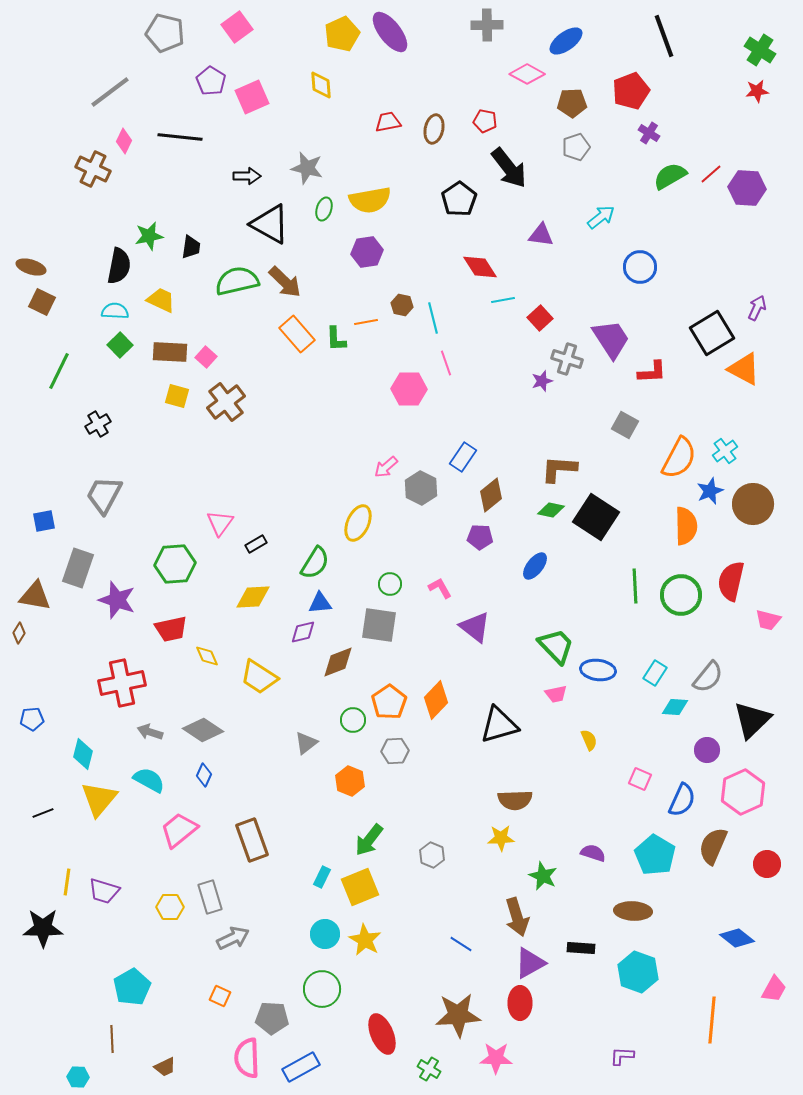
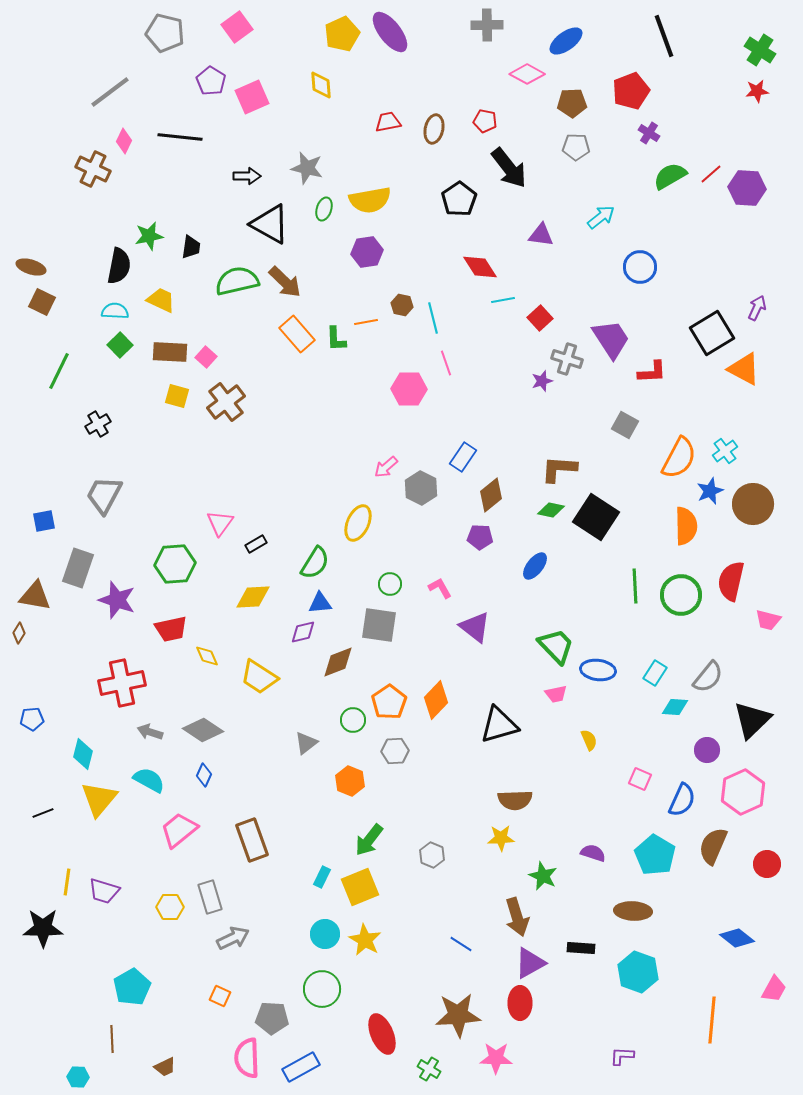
gray pentagon at (576, 147): rotated 20 degrees clockwise
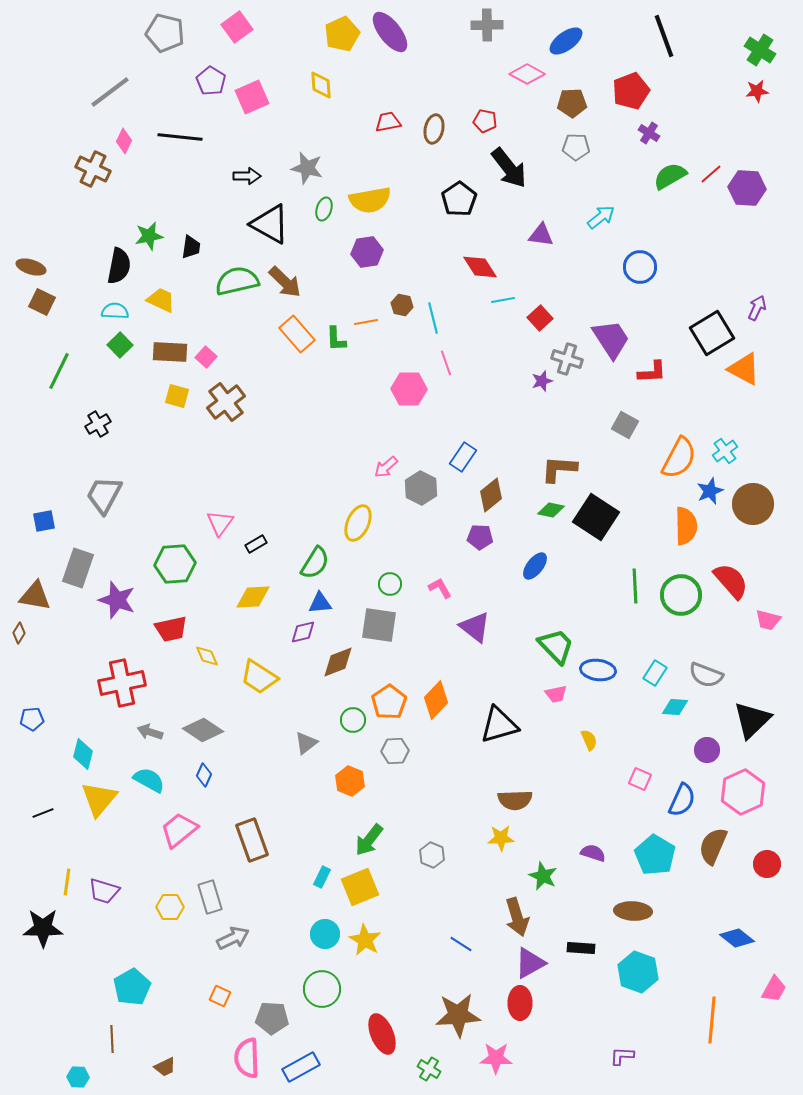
red semicircle at (731, 581): rotated 126 degrees clockwise
gray semicircle at (708, 677): moved 2 px left, 2 px up; rotated 72 degrees clockwise
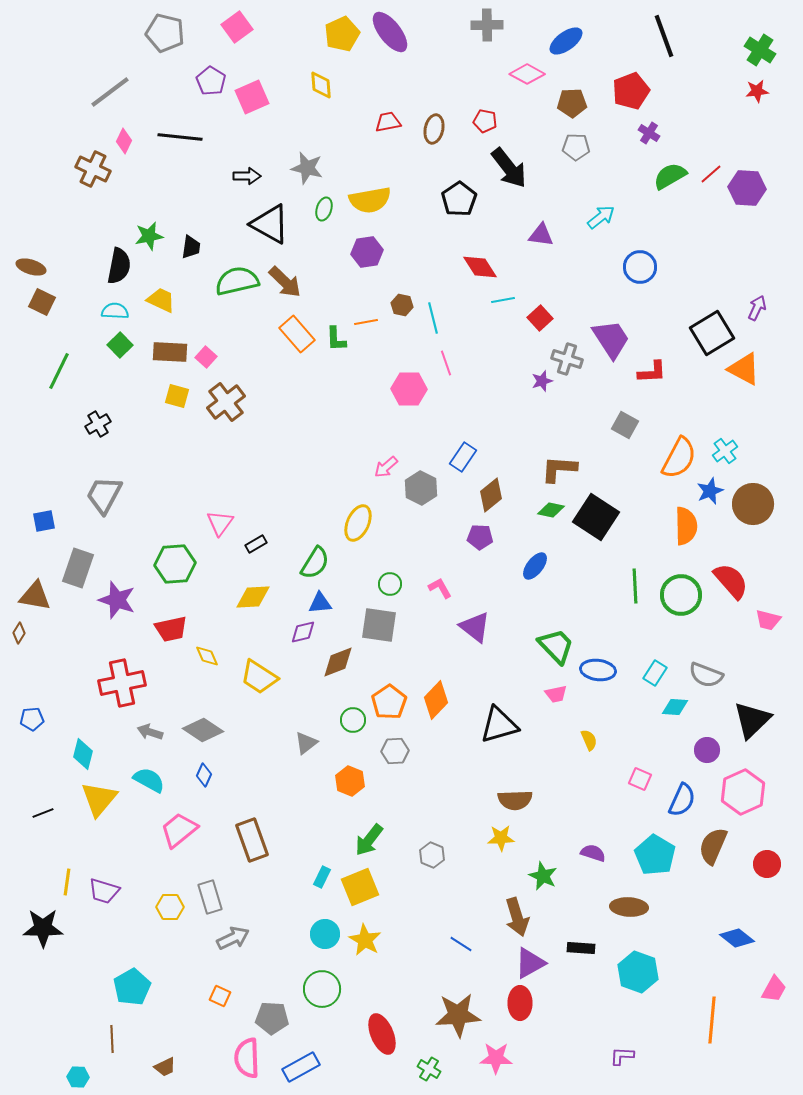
brown ellipse at (633, 911): moved 4 px left, 4 px up
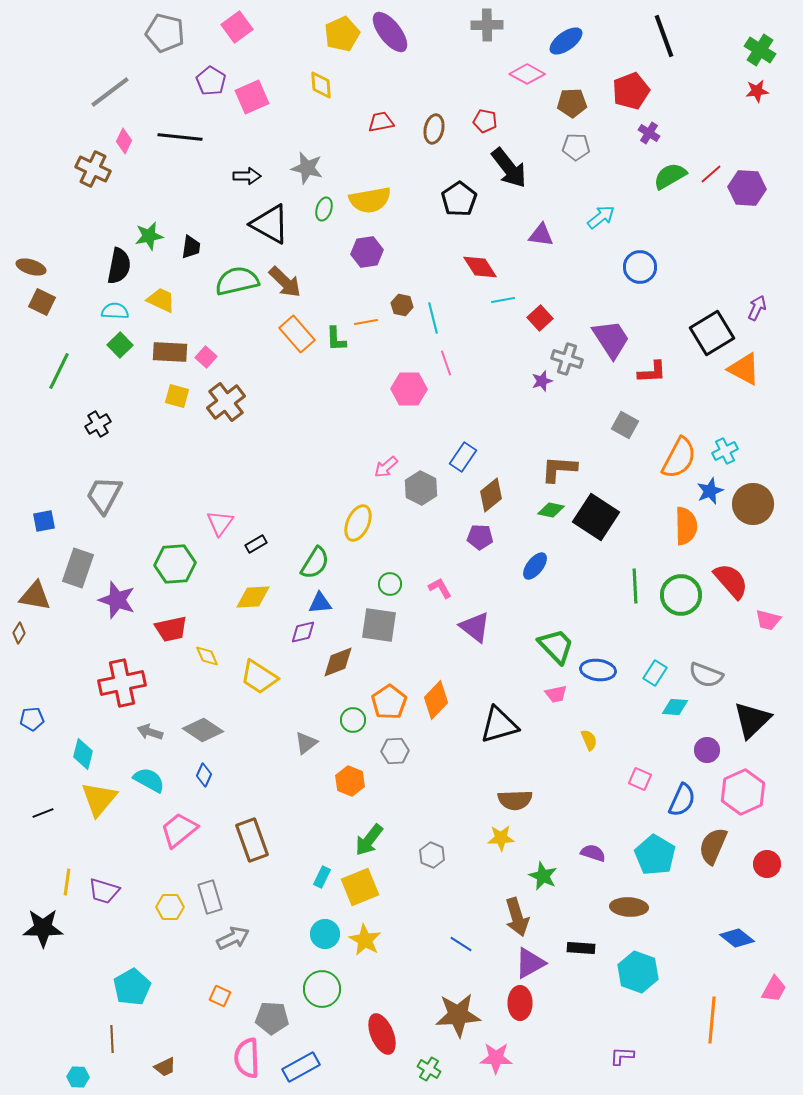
red trapezoid at (388, 122): moved 7 px left
cyan cross at (725, 451): rotated 10 degrees clockwise
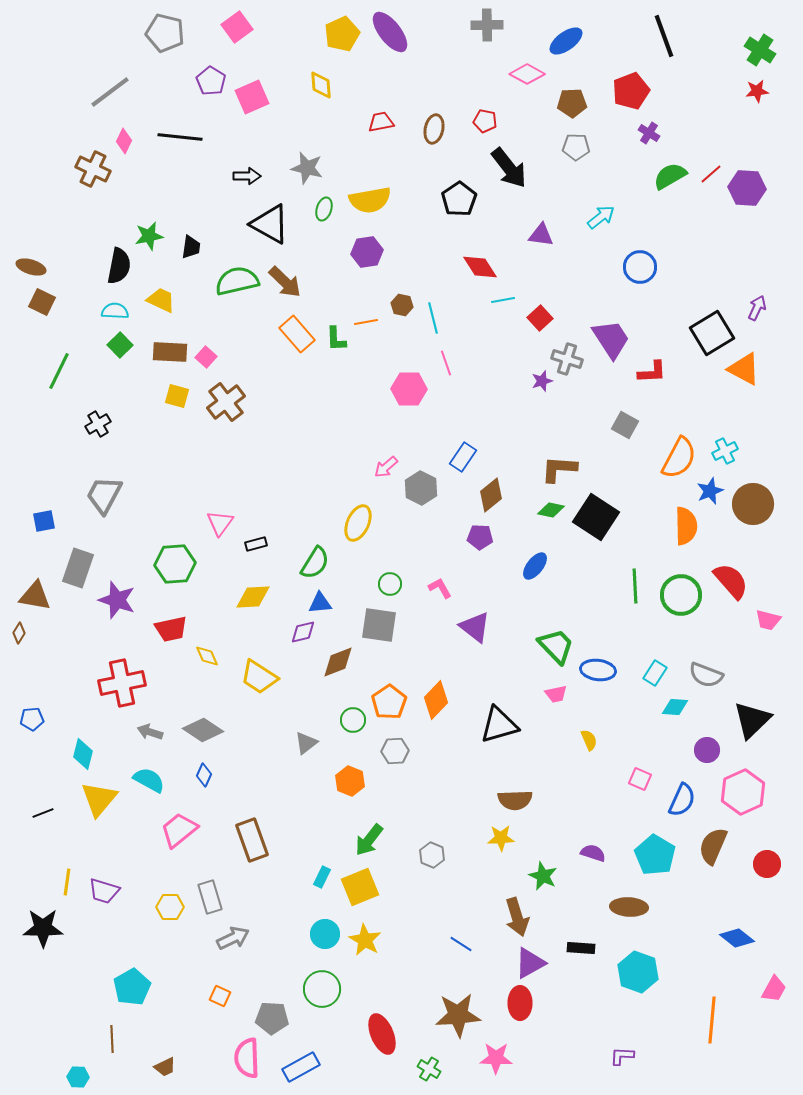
black rectangle at (256, 544): rotated 15 degrees clockwise
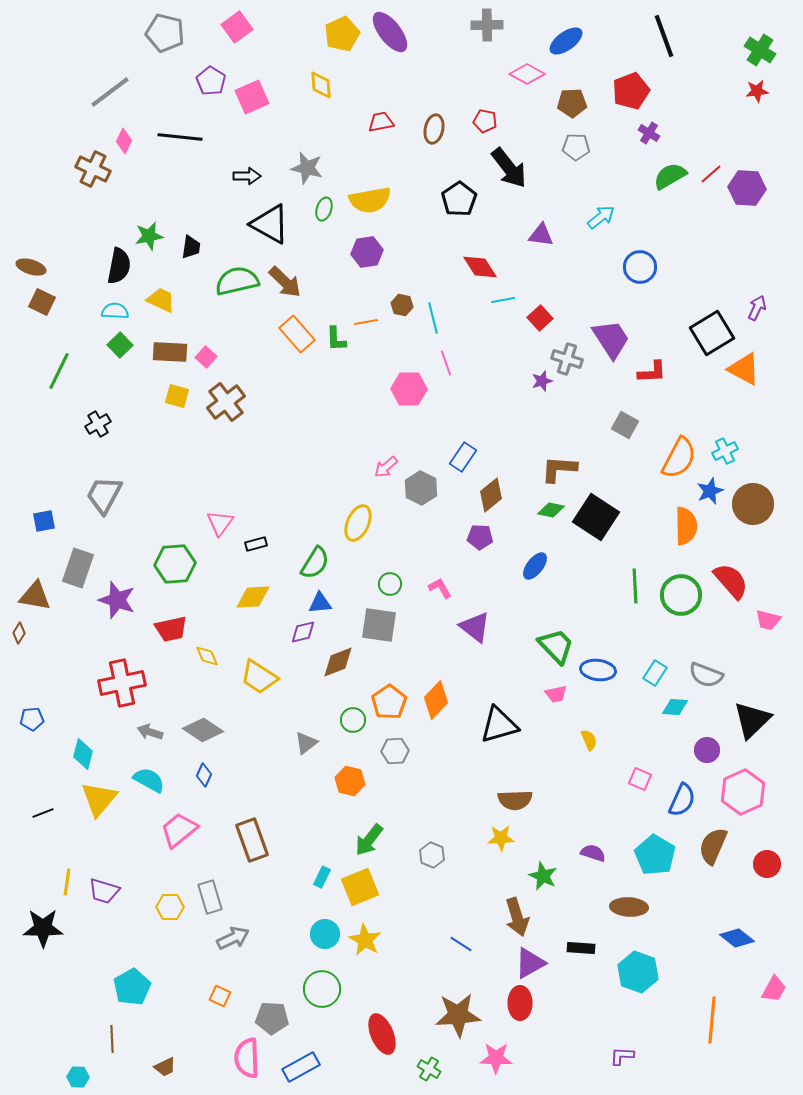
orange hexagon at (350, 781): rotated 8 degrees counterclockwise
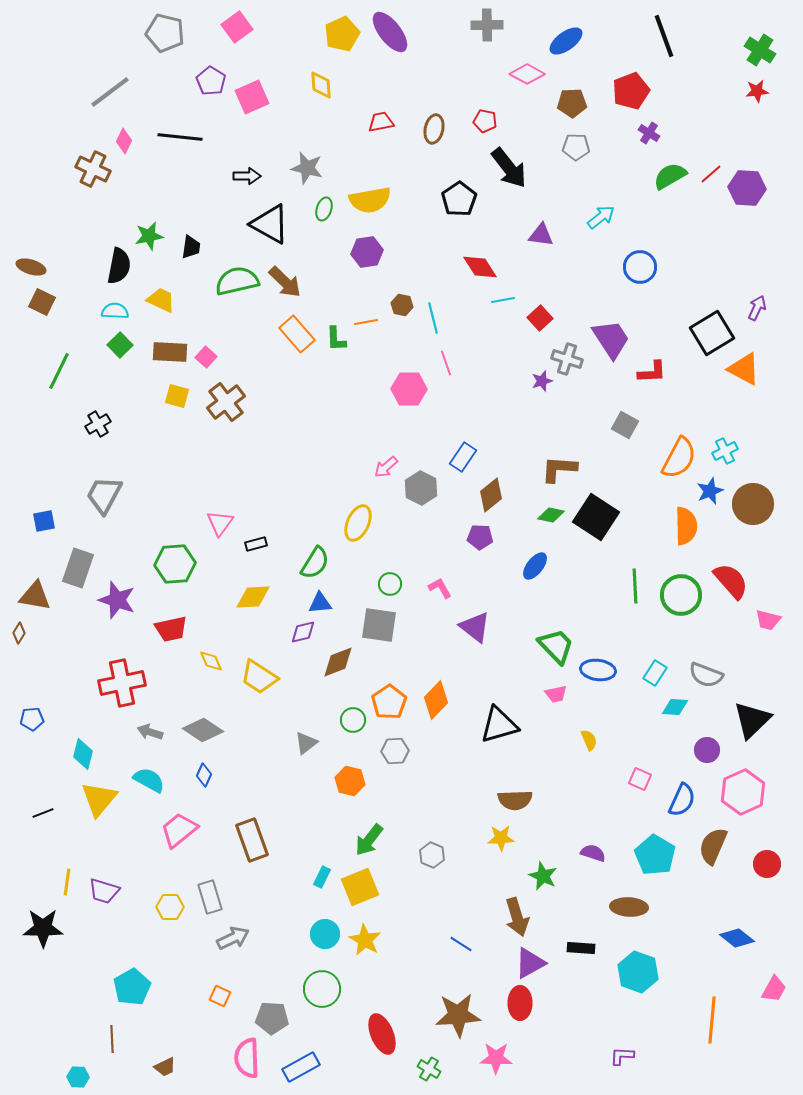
green diamond at (551, 510): moved 5 px down
yellow diamond at (207, 656): moved 4 px right, 5 px down
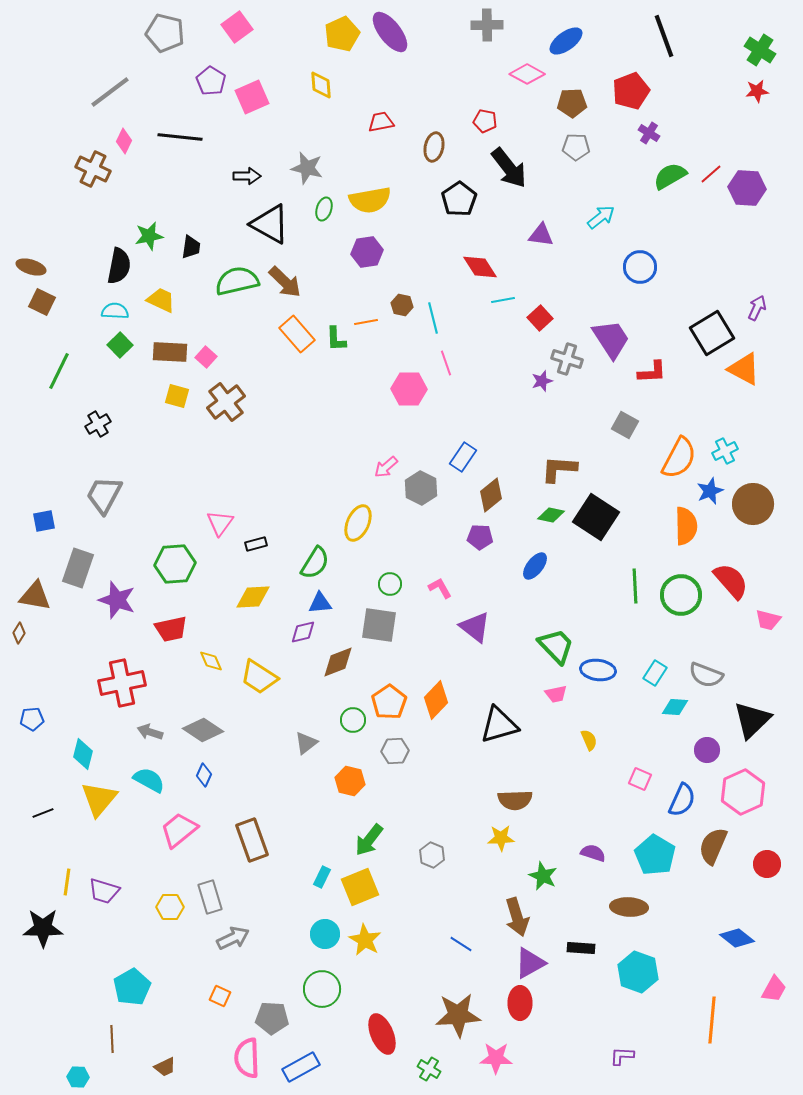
brown ellipse at (434, 129): moved 18 px down
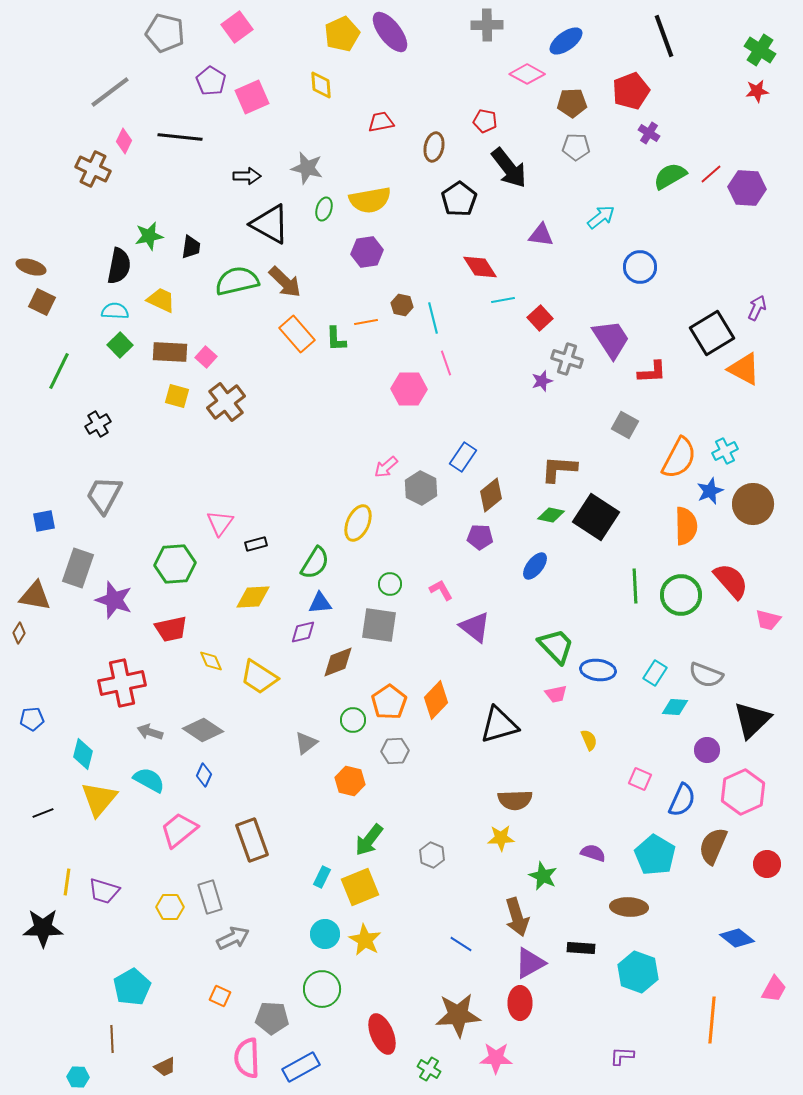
pink L-shape at (440, 588): moved 1 px right, 2 px down
purple star at (117, 600): moved 3 px left
